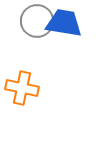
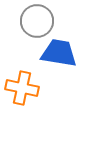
blue trapezoid: moved 5 px left, 30 px down
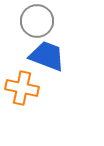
blue trapezoid: moved 12 px left, 3 px down; rotated 12 degrees clockwise
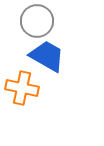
blue trapezoid: rotated 9 degrees clockwise
